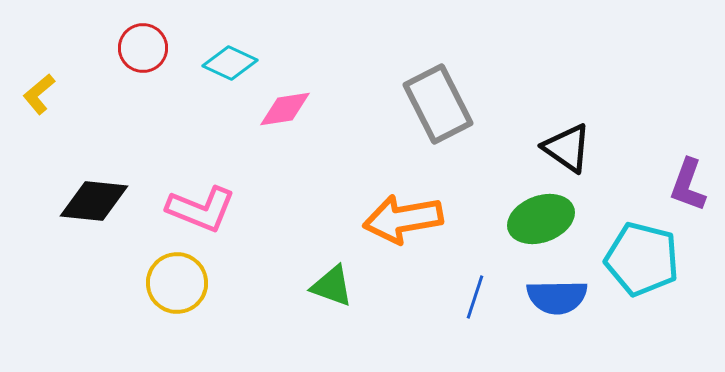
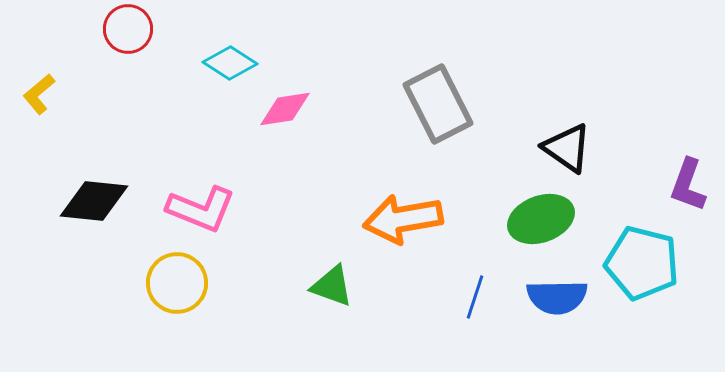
red circle: moved 15 px left, 19 px up
cyan diamond: rotated 8 degrees clockwise
cyan pentagon: moved 4 px down
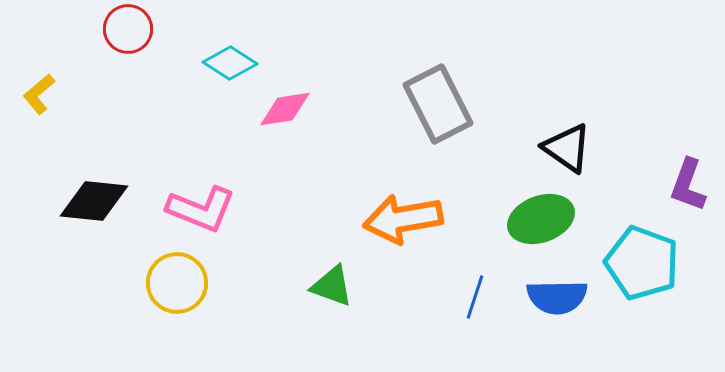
cyan pentagon: rotated 6 degrees clockwise
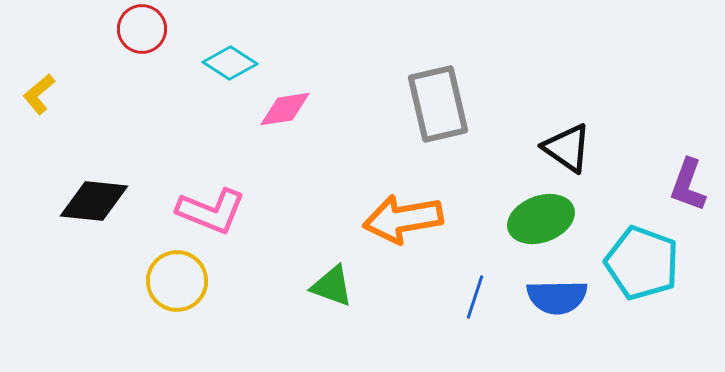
red circle: moved 14 px right
gray rectangle: rotated 14 degrees clockwise
pink L-shape: moved 10 px right, 2 px down
yellow circle: moved 2 px up
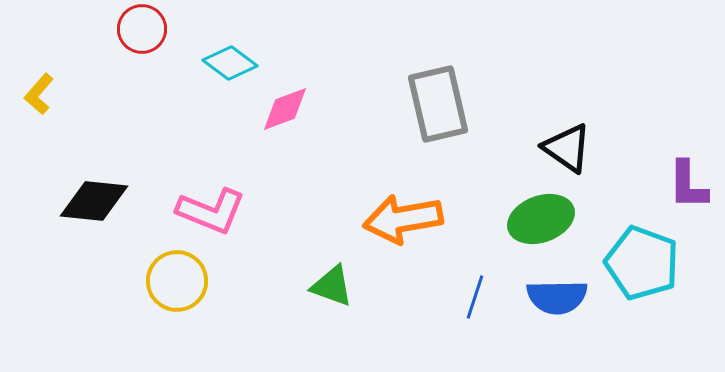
cyan diamond: rotated 4 degrees clockwise
yellow L-shape: rotated 9 degrees counterclockwise
pink diamond: rotated 12 degrees counterclockwise
purple L-shape: rotated 20 degrees counterclockwise
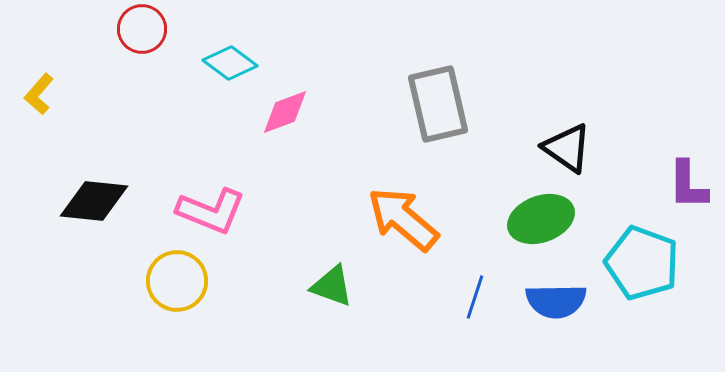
pink diamond: moved 3 px down
orange arrow: rotated 50 degrees clockwise
blue semicircle: moved 1 px left, 4 px down
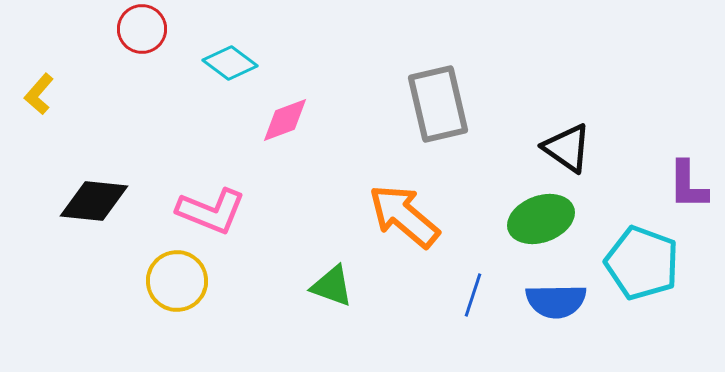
pink diamond: moved 8 px down
orange arrow: moved 1 px right, 3 px up
blue line: moved 2 px left, 2 px up
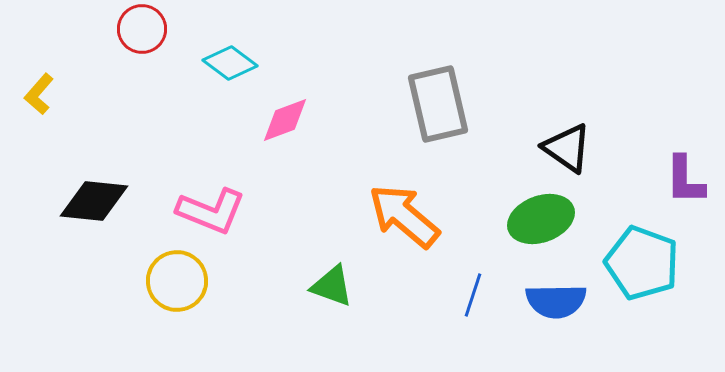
purple L-shape: moved 3 px left, 5 px up
